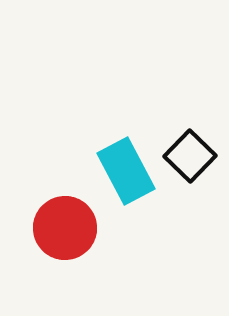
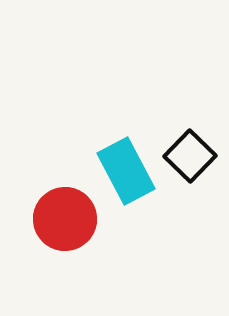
red circle: moved 9 px up
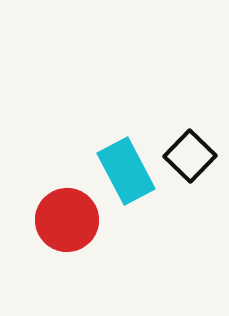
red circle: moved 2 px right, 1 px down
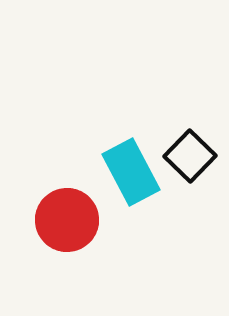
cyan rectangle: moved 5 px right, 1 px down
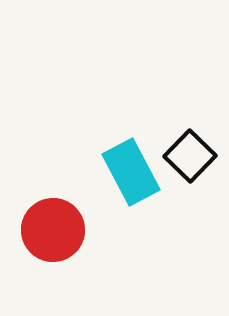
red circle: moved 14 px left, 10 px down
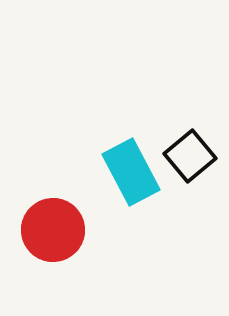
black square: rotated 6 degrees clockwise
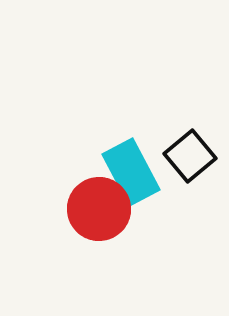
red circle: moved 46 px right, 21 px up
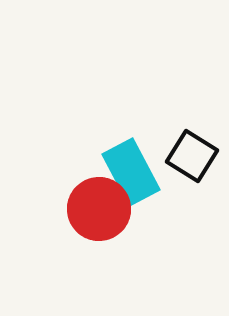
black square: moved 2 px right; rotated 18 degrees counterclockwise
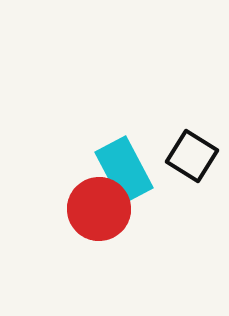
cyan rectangle: moved 7 px left, 2 px up
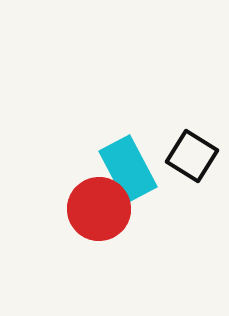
cyan rectangle: moved 4 px right, 1 px up
